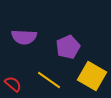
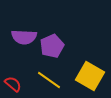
purple pentagon: moved 16 px left, 1 px up
yellow square: moved 2 px left
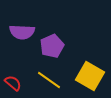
purple semicircle: moved 2 px left, 5 px up
red semicircle: moved 1 px up
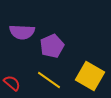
red semicircle: moved 1 px left
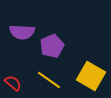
yellow square: moved 1 px right
red semicircle: moved 1 px right
